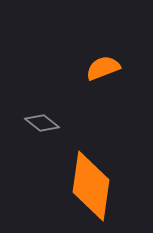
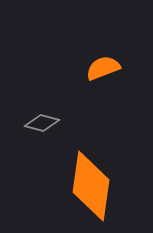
gray diamond: rotated 24 degrees counterclockwise
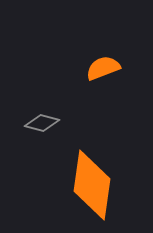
orange diamond: moved 1 px right, 1 px up
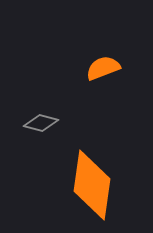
gray diamond: moved 1 px left
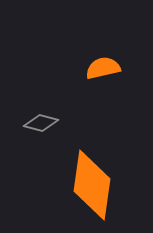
orange semicircle: rotated 8 degrees clockwise
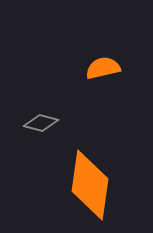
orange diamond: moved 2 px left
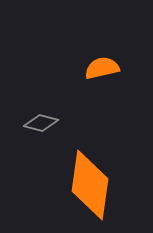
orange semicircle: moved 1 px left
